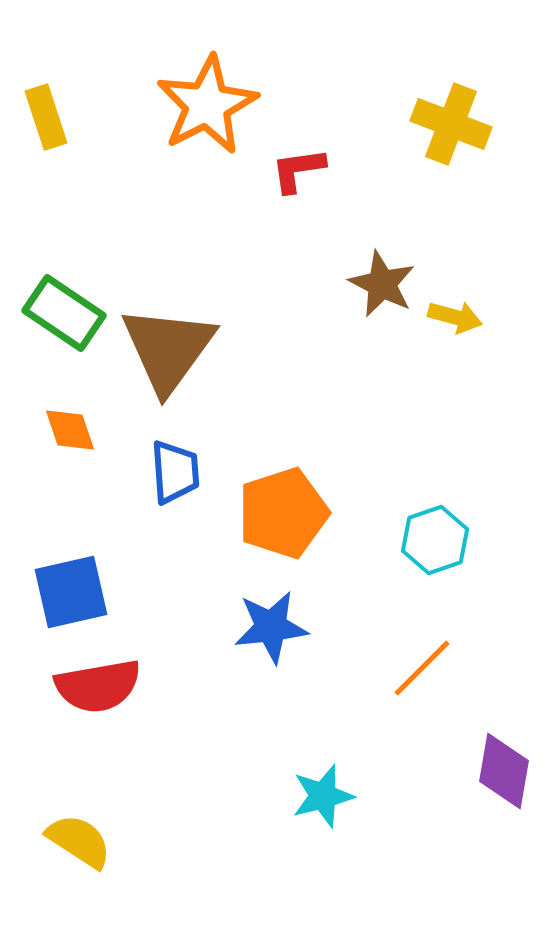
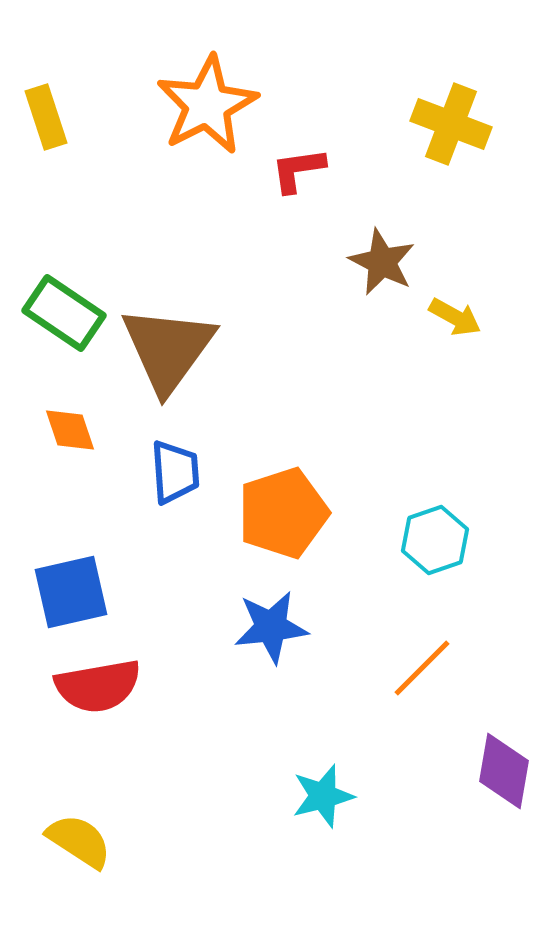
brown star: moved 22 px up
yellow arrow: rotated 14 degrees clockwise
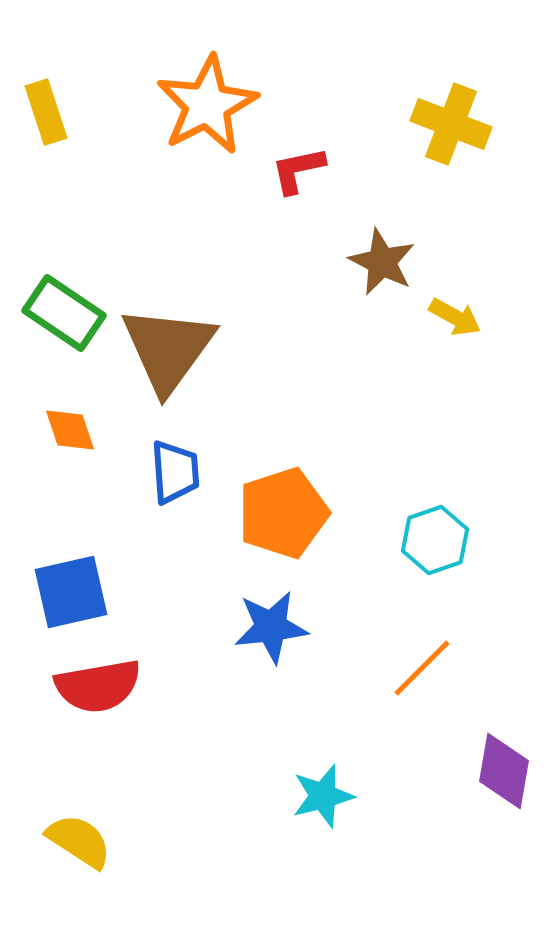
yellow rectangle: moved 5 px up
red L-shape: rotated 4 degrees counterclockwise
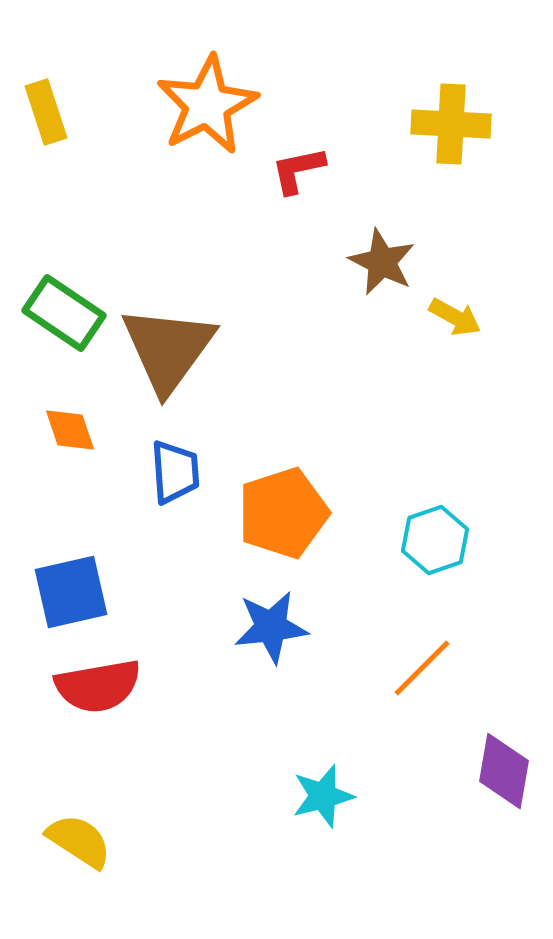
yellow cross: rotated 18 degrees counterclockwise
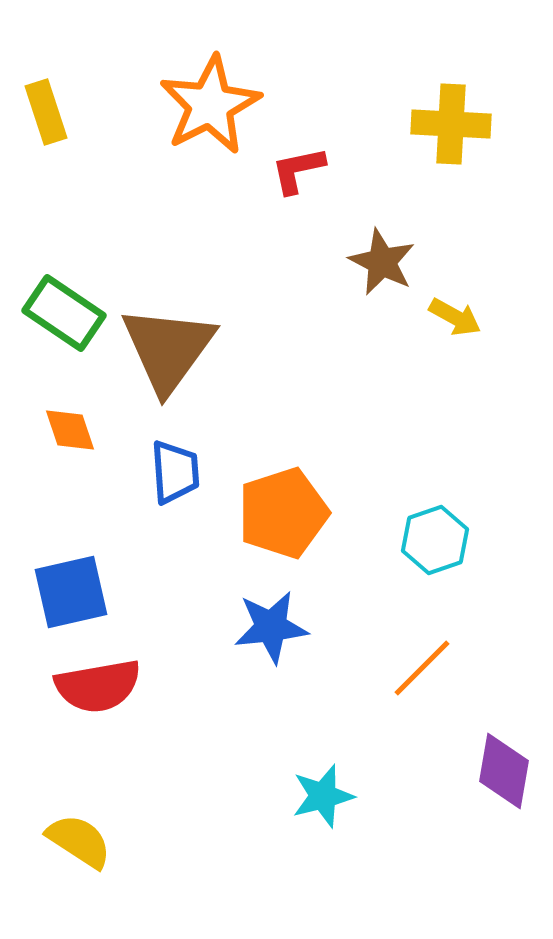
orange star: moved 3 px right
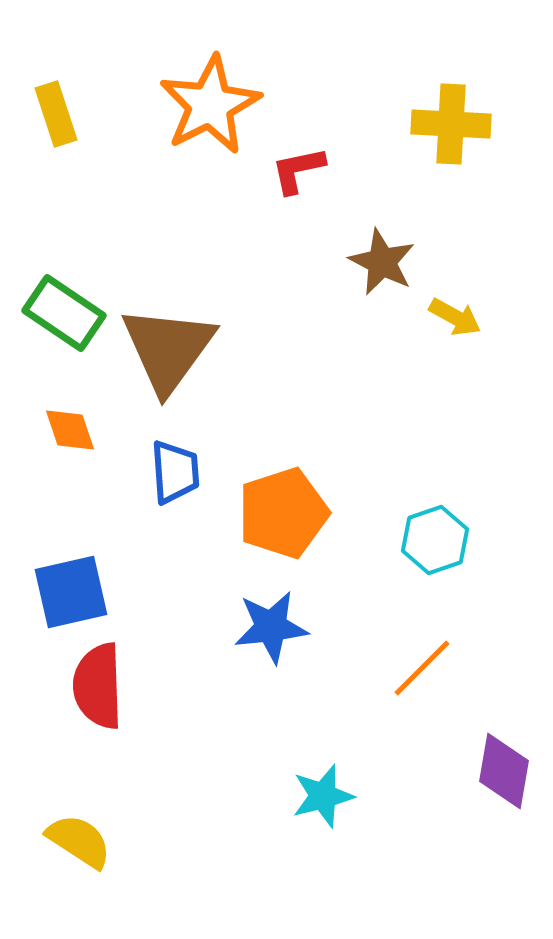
yellow rectangle: moved 10 px right, 2 px down
red semicircle: rotated 98 degrees clockwise
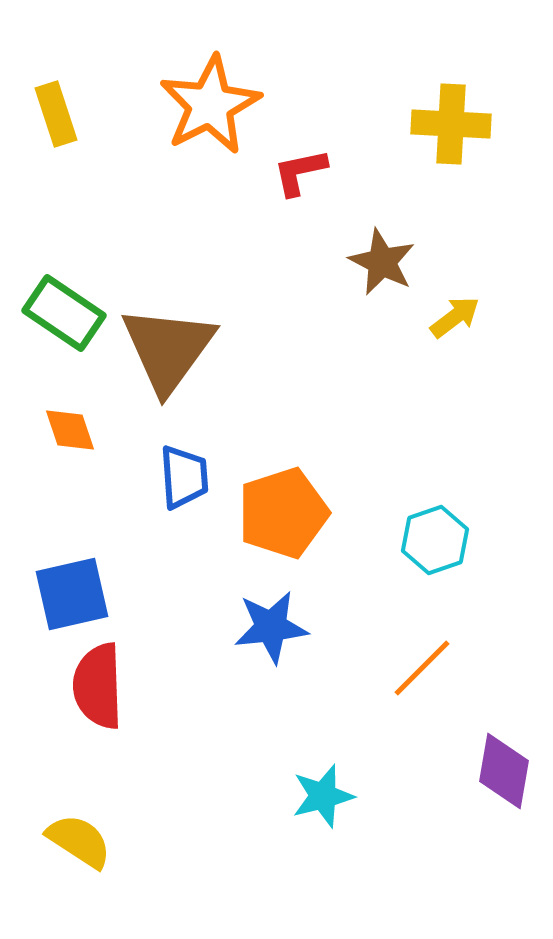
red L-shape: moved 2 px right, 2 px down
yellow arrow: rotated 66 degrees counterclockwise
blue trapezoid: moved 9 px right, 5 px down
blue square: moved 1 px right, 2 px down
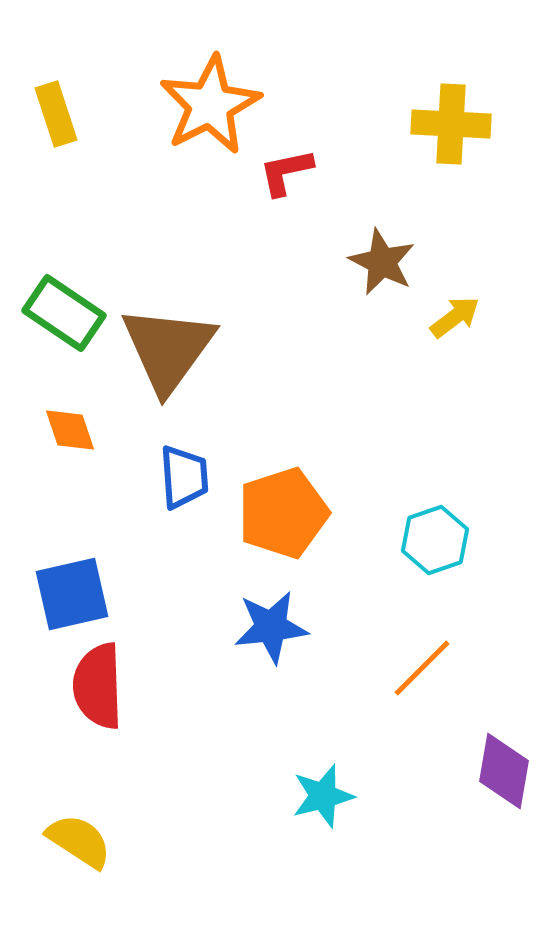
red L-shape: moved 14 px left
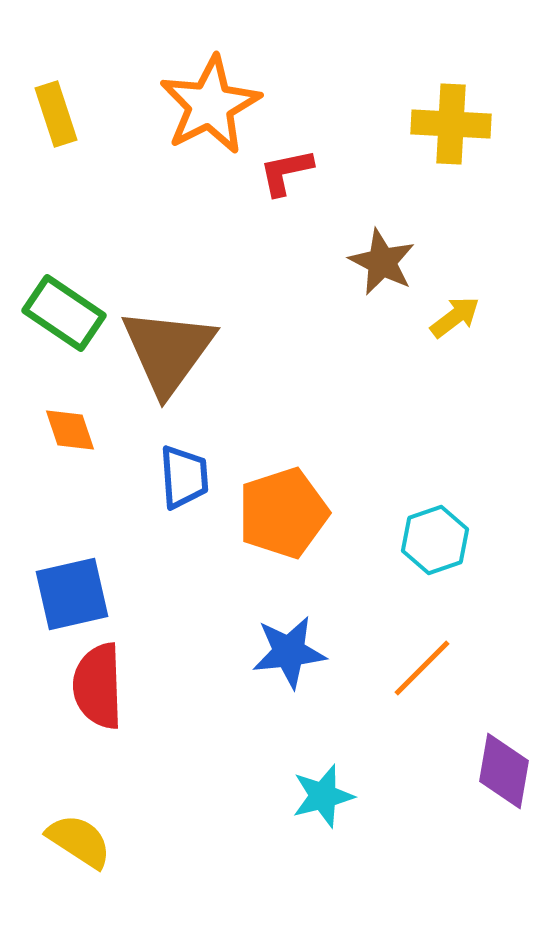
brown triangle: moved 2 px down
blue star: moved 18 px right, 25 px down
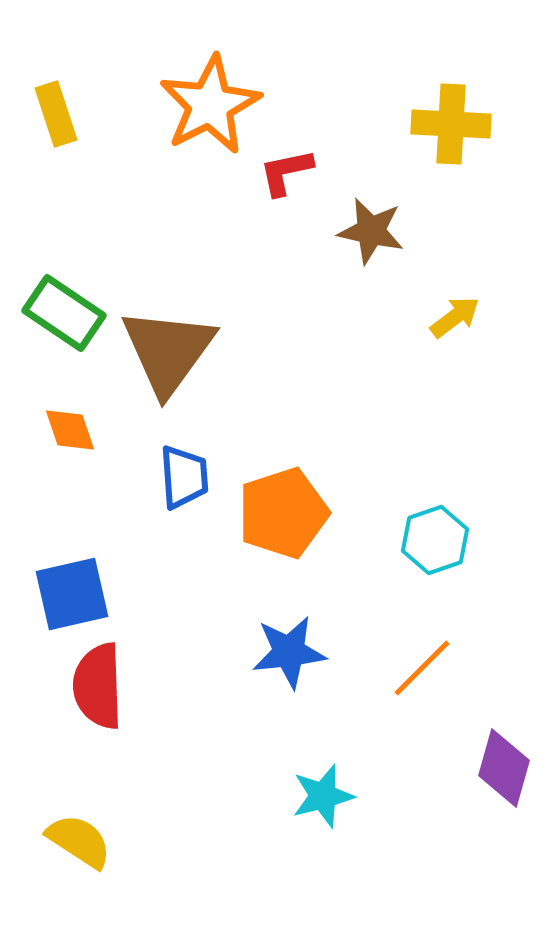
brown star: moved 11 px left, 31 px up; rotated 14 degrees counterclockwise
purple diamond: moved 3 px up; rotated 6 degrees clockwise
